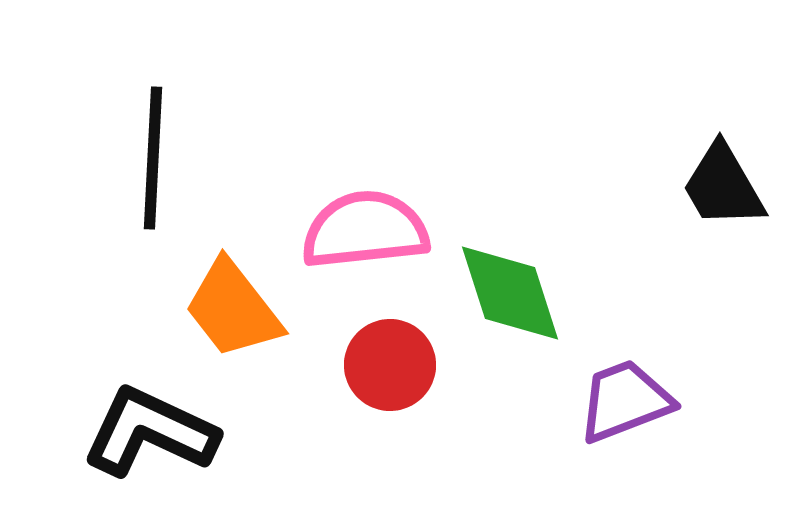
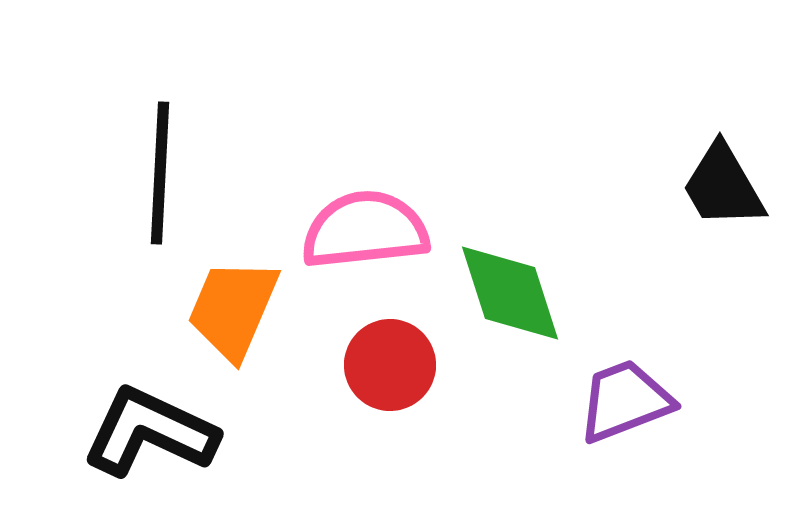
black line: moved 7 px right, 15 px down
orange trapezoid: rotated 61 degrees clockwise
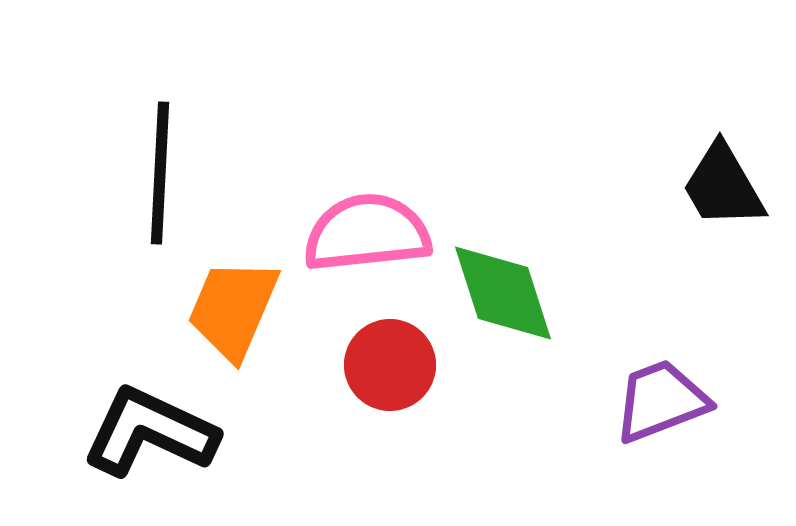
pink semicircle: moved 2 px right, 3 px down
green diamond: moved 7 px left
purple trapezoid: moved 36 px right
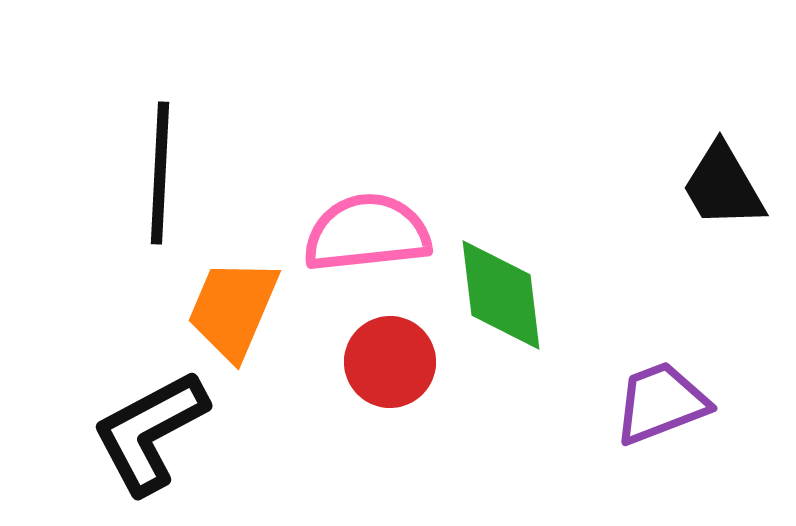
green diamond: moved 2 px left, 2 px down; rotated 11 degrees clockwise
red circle: moved 3 px up
purple trapezoid: moved 2 px down
black L-shape: rotated 53 degrees counterclockwise
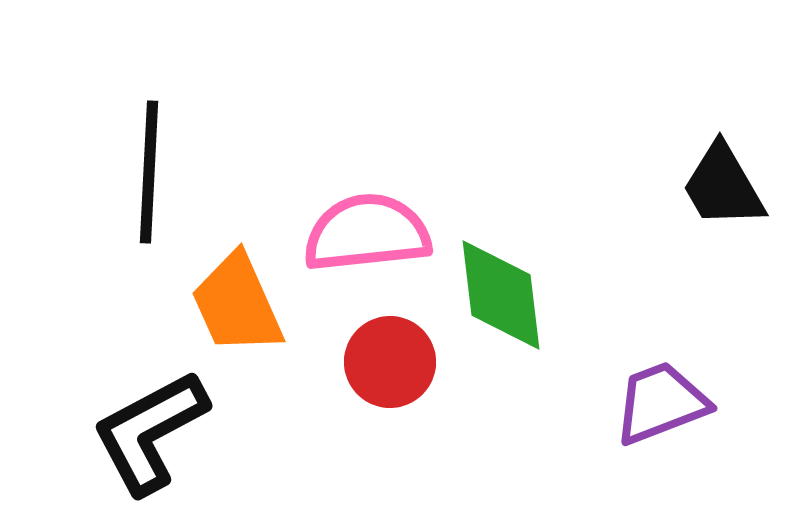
black line: moved 11 px left, 1 px up
orange trapezoid: moved 4 px right, 5 px up; rotated 47 degrees counterclockwise
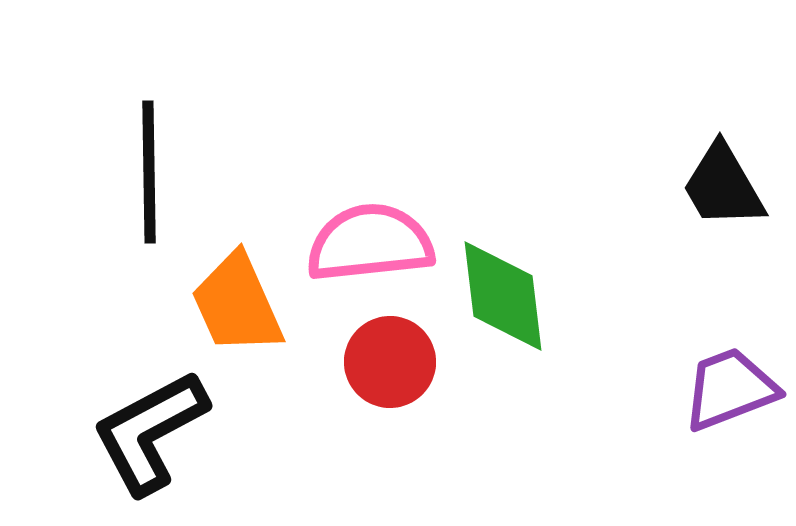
black line: rotated 4 degrees counterclockwise
pink semicircle: moved 3 px right, 10 px down
green diamond: moved 2 px right, 1 px down
purple trapezoid: moved 69 px right, 14 px up
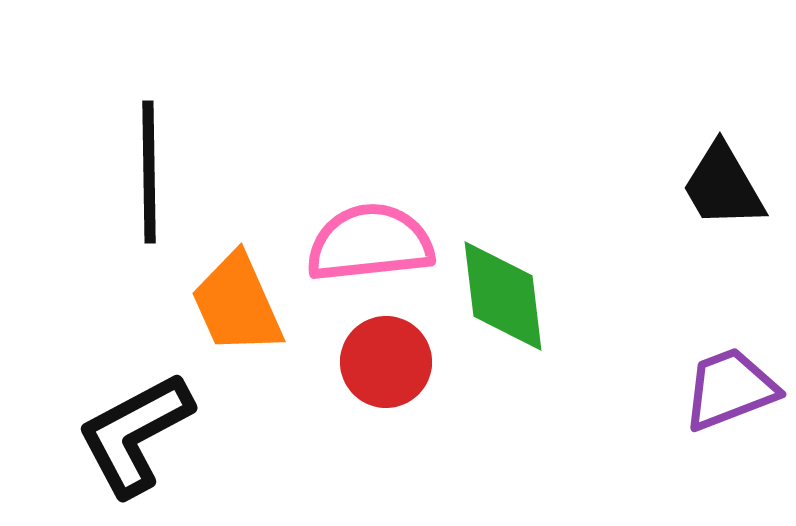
red circle: moved 4 px left
black L-shape: moved 15 px left, 2 px down
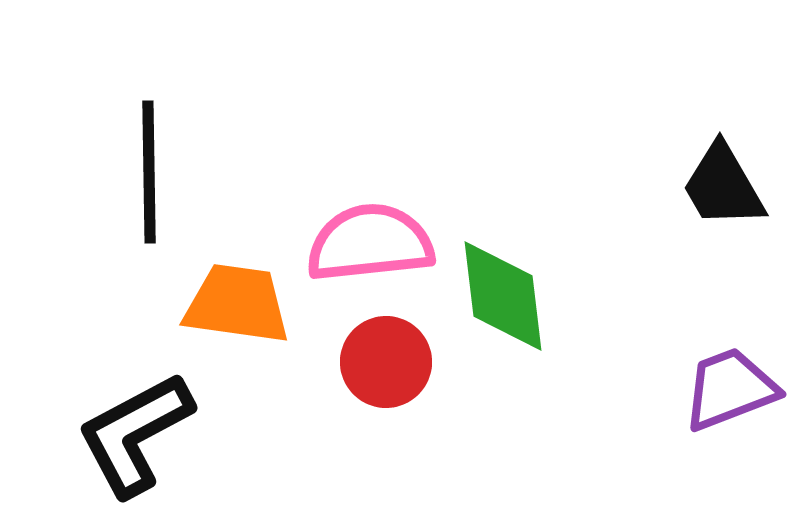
orange trapezoid: rotated 122 degrees clockwise
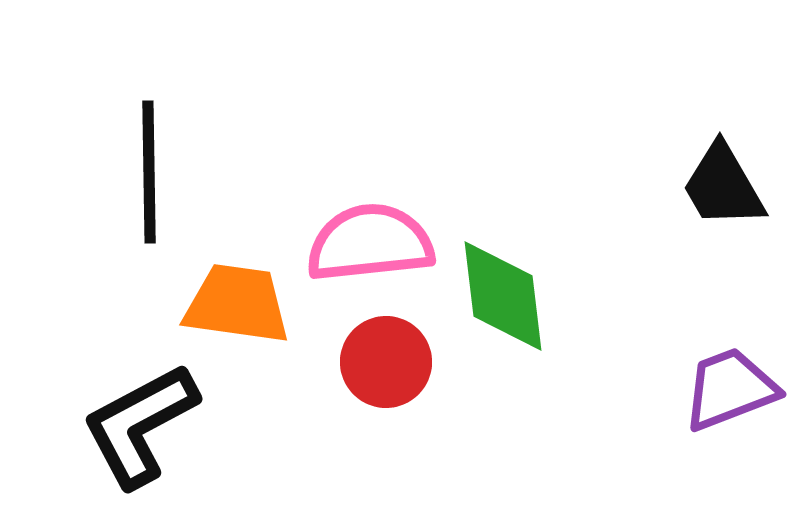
black L-shape: moved 5 px right, 9 px up
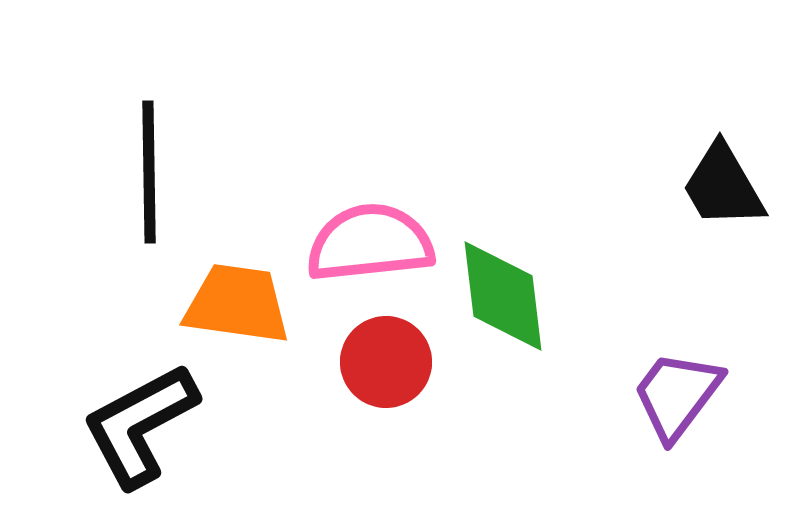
purple trapezoid: moved 53 px left, 6 px down; rotated 32 degrees counterclockwise
